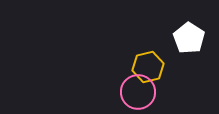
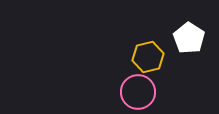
yellow hexagon: moved 10 px up
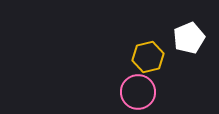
white pentagon: rotated 16 degrees clockwise
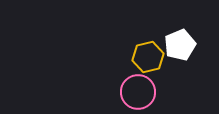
white pentagon: moved 9 px left, 7 px down
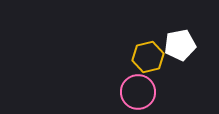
white pentagon: rotated 12 degrees clockwise
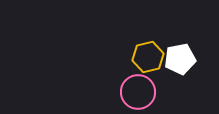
white pentagon: moved 14 px down
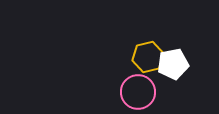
white pentagon: moved 7 px left, 5 px down
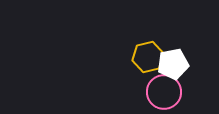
pink circle: moved 26 px right
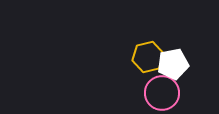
pink circle: moved 2 px left, 1 px down
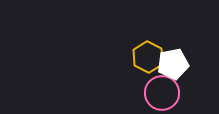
yellow hexagon: rotated 20 degrees counterclockwise
